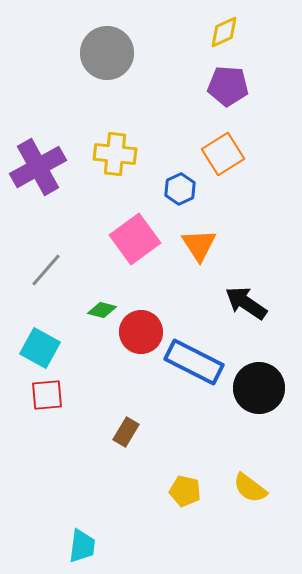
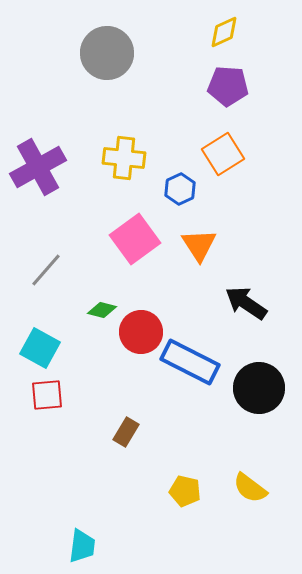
yellow cross: moved 9 px right, 4 px down
blue rectangle: moved 4 px left
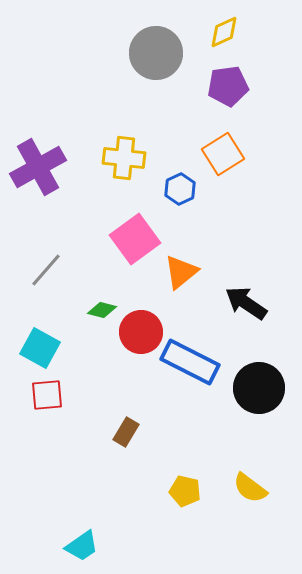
gray circle: moved 49 px right
purple pentagon: rotated 12 degrees counterclockwise
orange triangle: moved 18 px left, 27 px down; rotated 24 degrees clockwise
cyan trapezoid: rotated 48 degrees clockwise
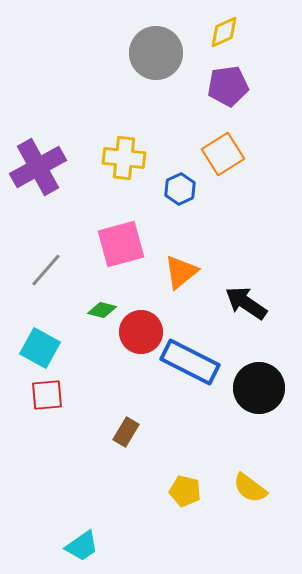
pink square: moved 14 px left, 5 px down; rotated 21 degrees clockwise
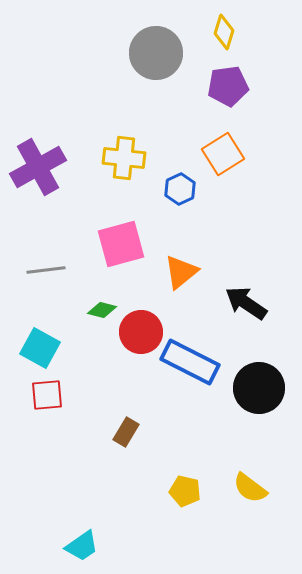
yellow diamond: rotated 48 degrees counterclockwise
gray line: rotated 42 degrees clockwise
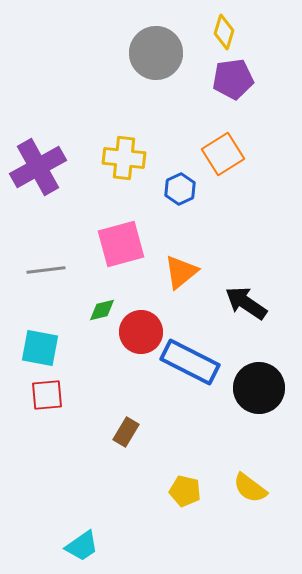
purple pentagon: moved 5 px right, 7 px up
green diamond: rotated 28 degrees counterclockwise
cyan square: rotated 18 degrees counterclockwise
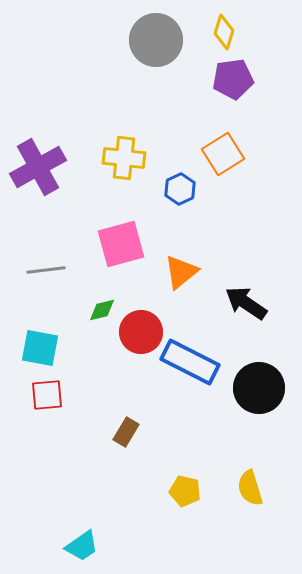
gray circle: moved 13 px up
yellow semicircle: rotated 36 degrees clockwise
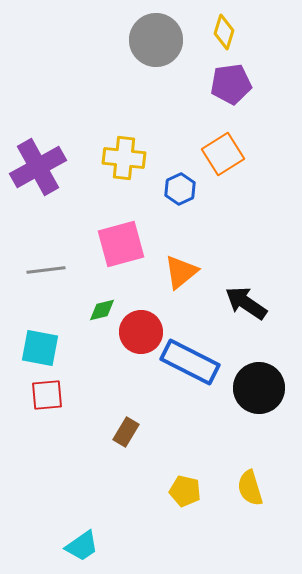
purple pentagon: moved 2 px left, 5 px down
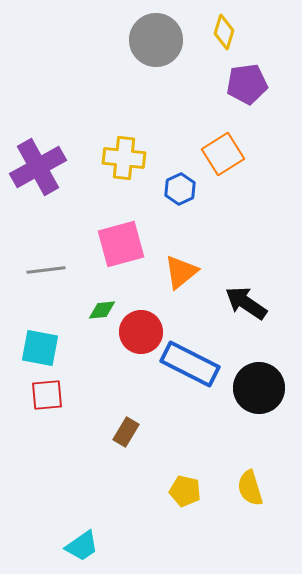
purple pentagon: moved 16 px right
green diamond: rotated 8 degrees clockwise
blue rectangle: moved 2 px down
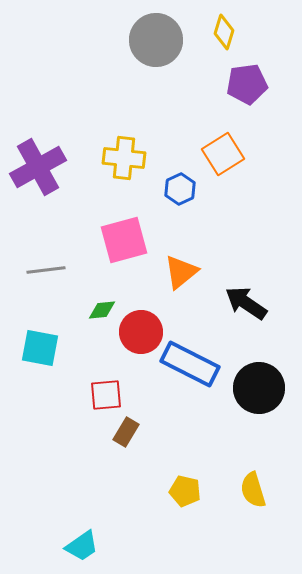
pink square: moved 3 px right, 4 px up
red square: moved 59 px right
yellow semicircle: moved 3 px right, 2 px down
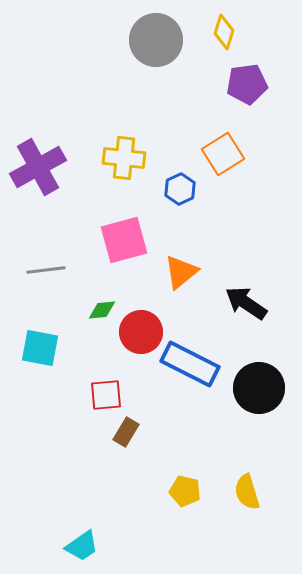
yellow semicircle: moved 6 px left, 2 px down
